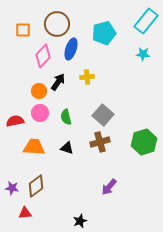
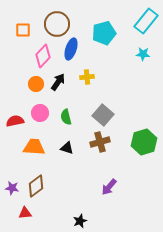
orange circle: moved 3 px left, 7 px up
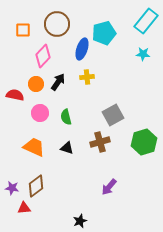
blue ellipse: moved 11 px right
gray square: moved 10 px right; rotated 20 degrees clockwise
red semicircle: moved 26 px up; rotated 24 degrees clockwise
orange trapezoid: rotated 20 degrees clockwise
red triangle: moved 1 px left, 5 px up
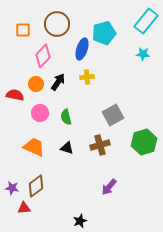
brown cross: moved 3 px down
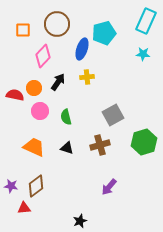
cyan rectangle: rotated 15 degrees counterclockwise
orange circle: moved 2 px left, 4 px down
pink circle: moved 2 px up
purple star: moved 1 px left, 2 px up
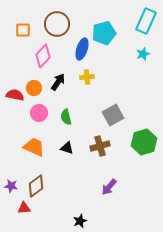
cyan star: rotated 24 degrees counterclockwise
pink circle: moved 1 px left, 2 px down
brown cross: moved 1 px down
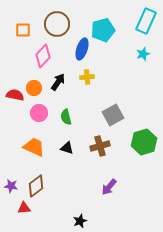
cyan pentagon: moved 1 px left, 3 px up
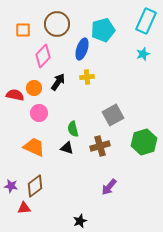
green semicircle: moved 7 px right, 12 px down
brown diamond: moved 1 px left
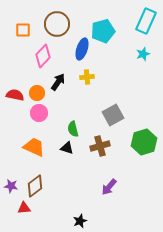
cyan pentagon: moved 1 px down
orange circle: moved 3 px right, 5 px down
